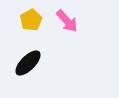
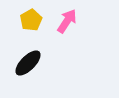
pink arrow: rotated 105 degrees counterclockwise
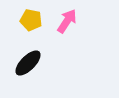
yellow pentagon: rotated 30 degrees counterclockwise
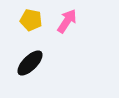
black ellipse: moved 2 px right
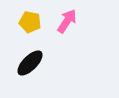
yellow pentagon: moved 1 px left, 2 px down
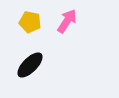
black ellipse: moved 2 px down
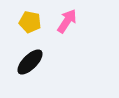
black ellipse: moved 3 px up
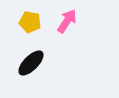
black ellipse: moved 1 px right, 1 px down
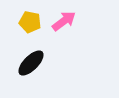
pink arrow: moved 3 px left; rotated 20 degrees clockwise
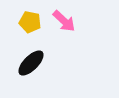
pink arrow: rotated 80 degrees clockwise
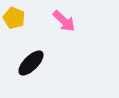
yellow pentagon: moved 16 px left, 4 px up; rotated 10 degrees clockwise
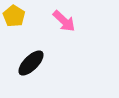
yellow pentagon: moved 2 px up; rotated 10 degrees clockwise
